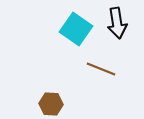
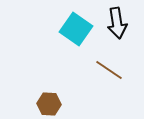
brown line: moved 8 px right, 1 px down; rotated 12 degrees clockwise
brown hexagon: moved 2 px left
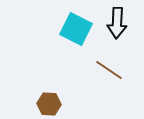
black arrow: rotated 12 degrees clockwise
cyan square: rotated 8 degrees counterclockwise
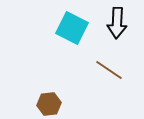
cyan square: moved 4 px left, 1 px up
brown hexagon: rotated 10 degrees counterclockwise
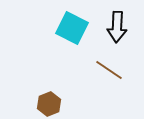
black arrow: moved 4 px down
brown hexagon: rotated 15 degrees counterclockwise
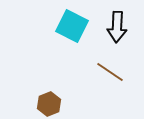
cyan square: moved 2 px up
brown line: moved 1 px right, 2 px down
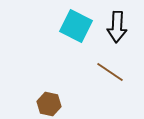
cyan square: moved 4 px right
brown hexagon: rotated 25 degrees counterclockwise
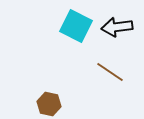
black arrow: rotated 80 degrees clockwise
